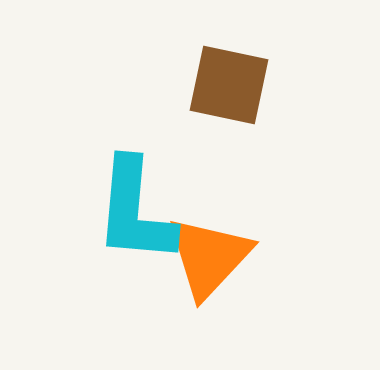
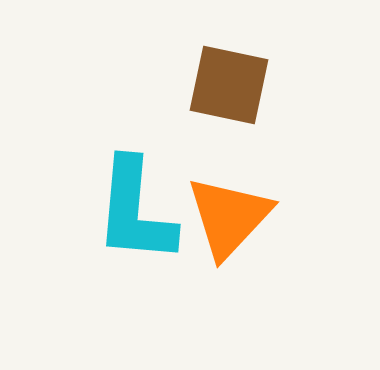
orange triangle: moved 20 px right, 40 px up
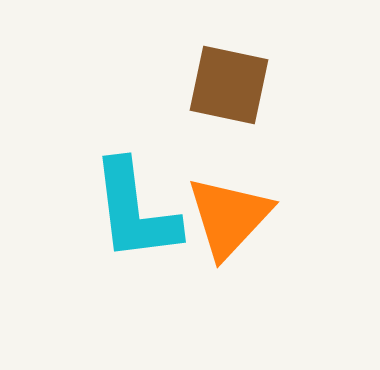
cyan L-shape: rotated 12 degrees counterclockwise
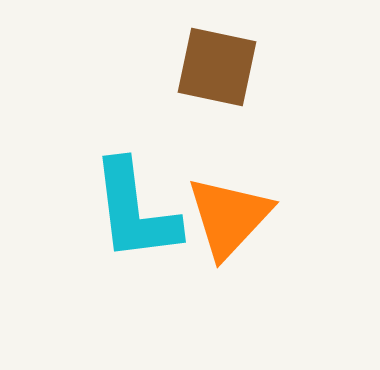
brown square: moved 12 px left, 18 px up
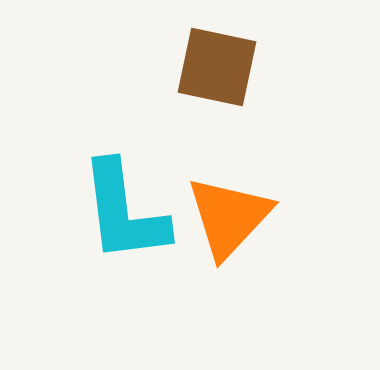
cyan L-shape: moved 11 px left, 1 px down
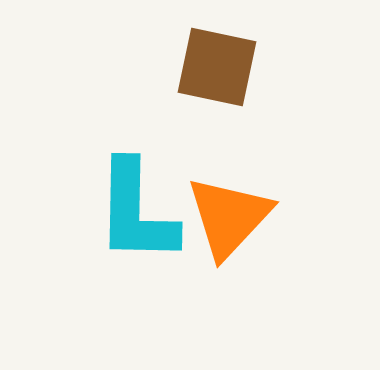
cyan L-shape: moved 12 px right; rotated 8 degrees clockwise
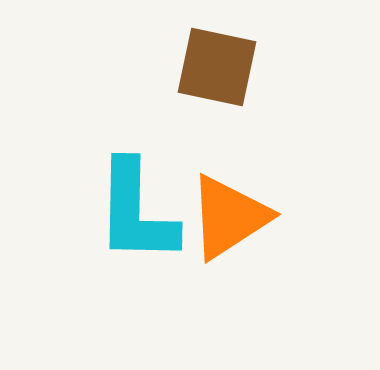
orange triangle: rotated 14 degrees clockwise
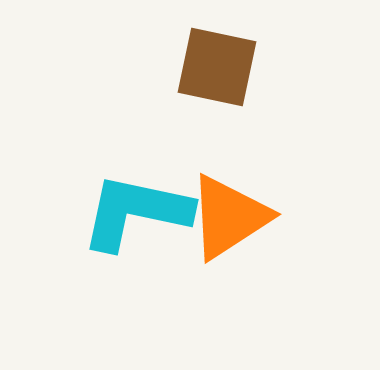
cyan L-shape: rotated 101 degrees clockwise
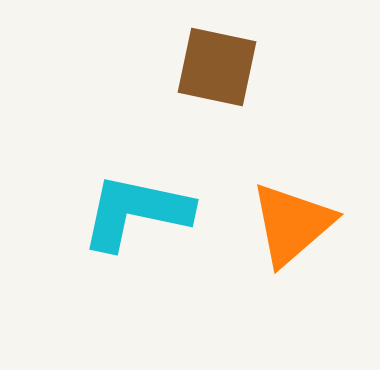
orange triangle: moved 63 px right, 7 px down; rotated 8 degrees counterclockwise
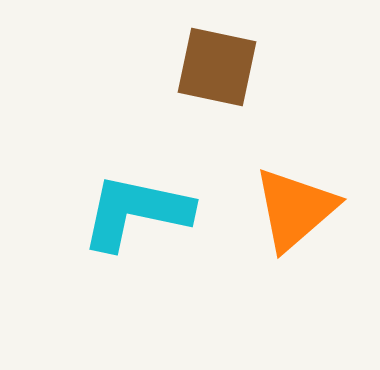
orange triangle: moved 3 px right, 15 px up
